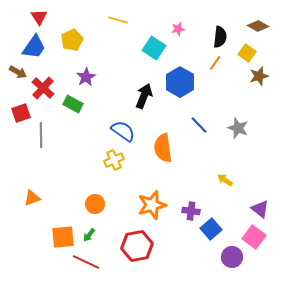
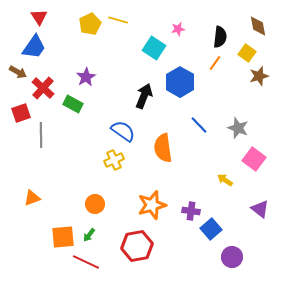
brown diamond: rotated 50 degrees clockwise
yellow pentagon: moved 18 px right, 16 px up
pink square: moved 78 px up
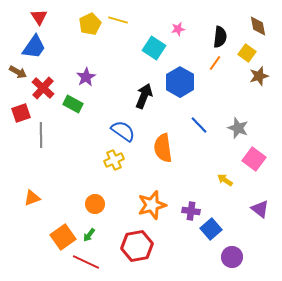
orange square: rotated 30 degrees counterclockwise
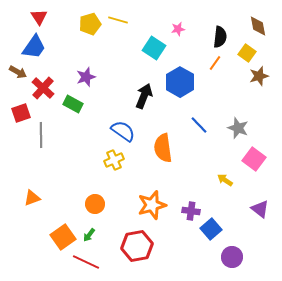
yellow pentagon: rotated 10 degrees clockwise
purple star: rotated 12 degrees clockwise
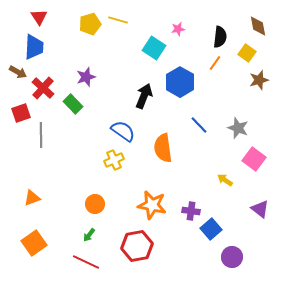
blue trapezoid: rotated 32 degrees counterclockwise
brown star: moved 4 px down
green rectangle: rotated 18 degrees clockwise
orange star: rotated 28 degrees clockwise
orange square: moved 29 px left, 6 px down
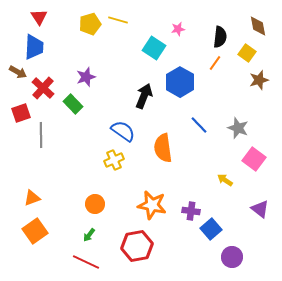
orange square: moved 1 px right, 12 px up
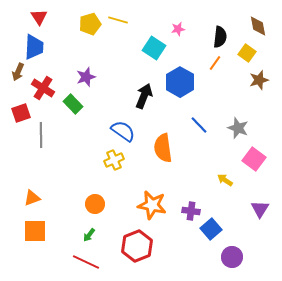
brown arrow: rotated 84 degrees clockwise
red cross: rotated 10 degrees counterclockwise
purple triangle: rotated 24 degrees clockwise
orange square: rotated 35 degrees clockwise
red hexagon: rotated 12 degrees counterclockwise
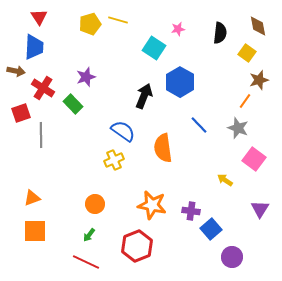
black semicircle: moved 4 px up
orange line: moved 30 px right, 38 px down
brown arrow: moved 2 px left, 1 px up; rotated 102 degrees counterclockwise
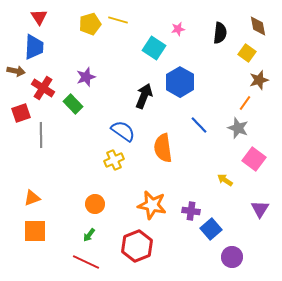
orange line: moved 2 px down
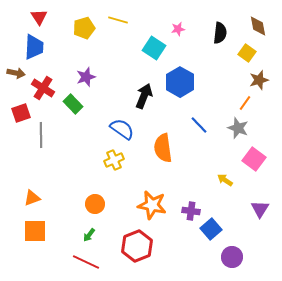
yellow pentagon: moved 6 px left, 4 px down
brown arrow: moved 2 px down
blue semicircle: moved 1 px left, 2 px up
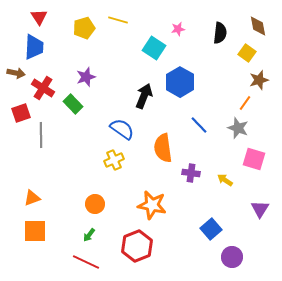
pink square: rotated 20 degrees counterclockwise
purple cross: moved 38 px up
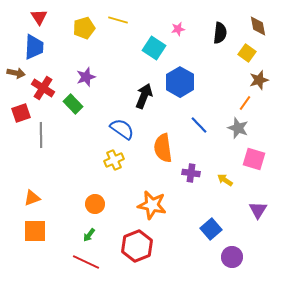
purple triangle: moved 2 px left, 1 px down
